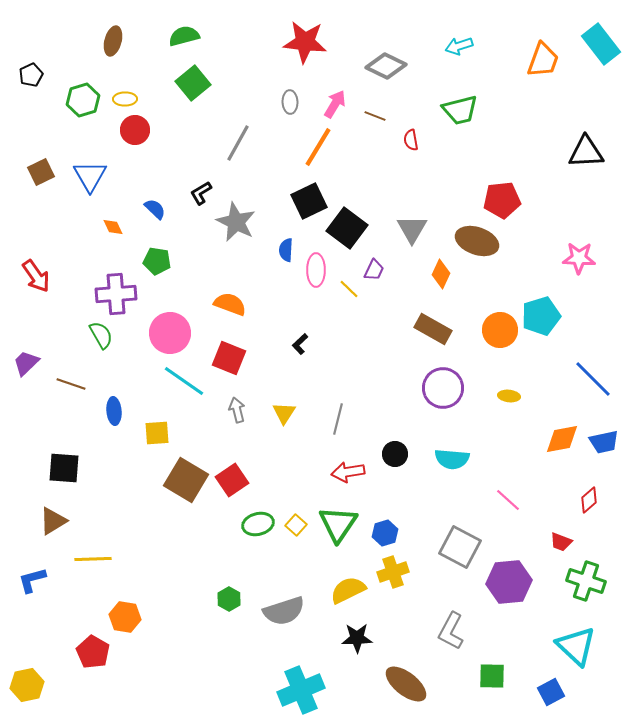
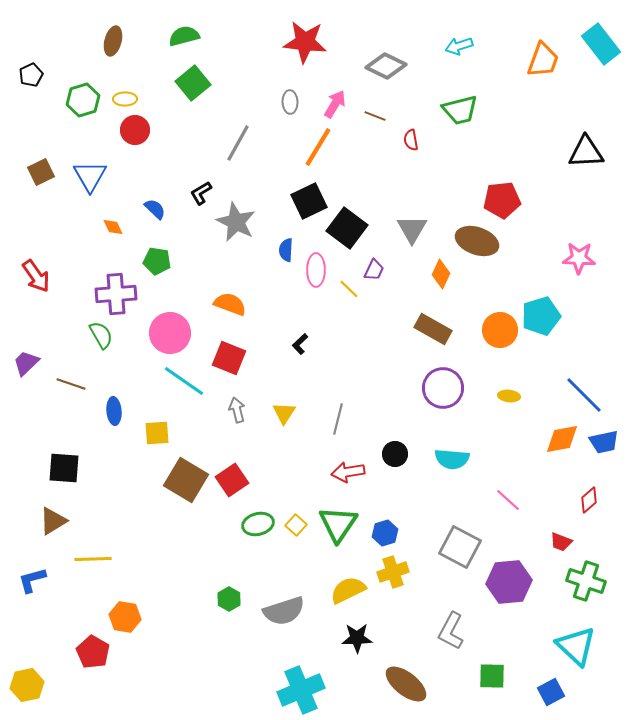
blue line at (593, 379): moved 9 px left, 16 px down
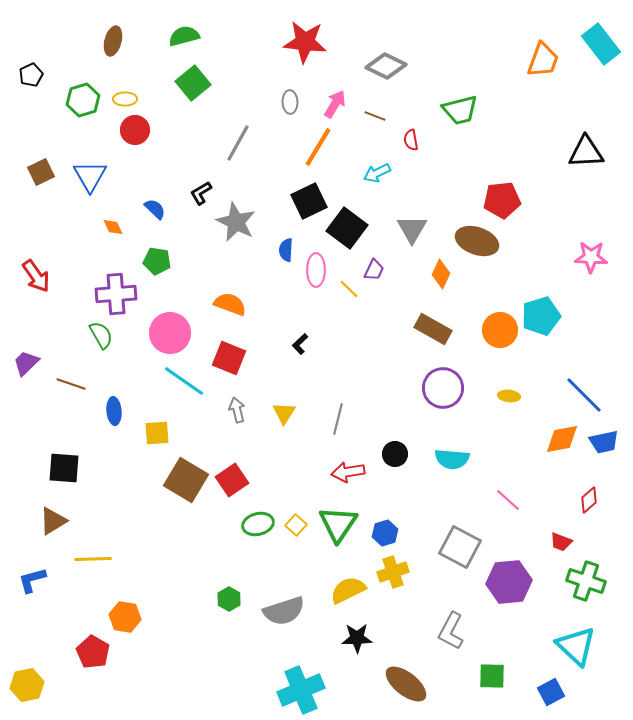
cyan arrow at (459, 46): moved 82 px left, 127 px down; rotated 8 degrees counterclockwise
pink star at (579, 258): moved 12 px right, 1 px up
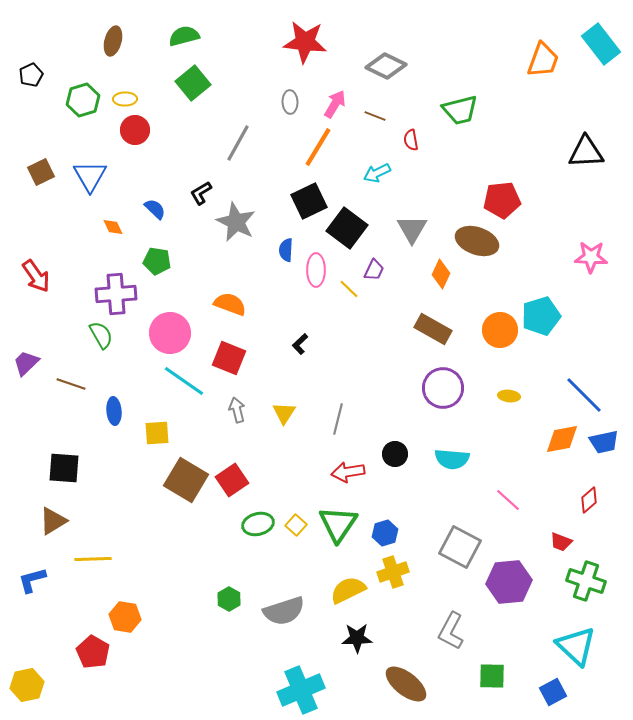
blue square at (551, 692): moved 2 px right
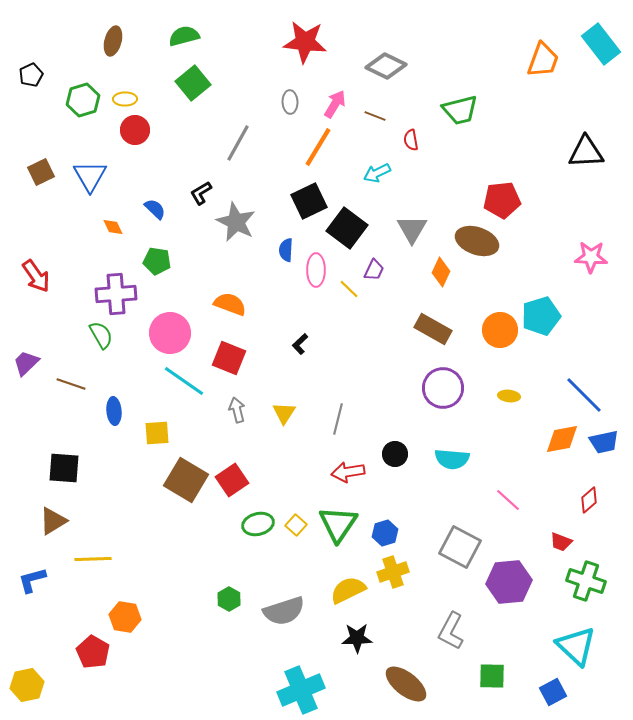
orange diamond at (441, 274): moved 2 px up
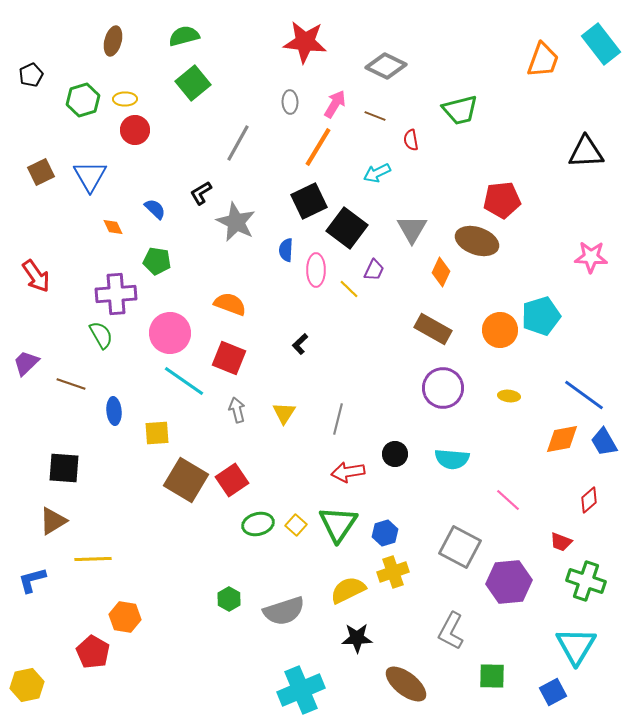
blue line at (584, 395): rotated 9 degrees counterclockwise
blue trapezoid at (604, 442): rotated 72 degrees clockwise
cyan triangle at (576, 646): rotated 18 degrees clockwise
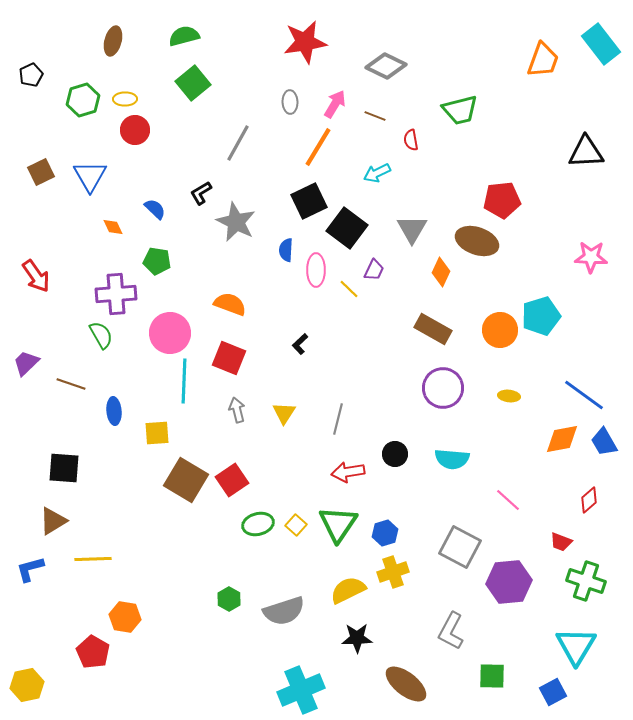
red star at (305, 42): rotated 15 degrees counterclockwise
cyan line at (184, 381): rotated 57 degrees clockwise
blue L-shape at (32, 580): moved 2 px left, 11 px up
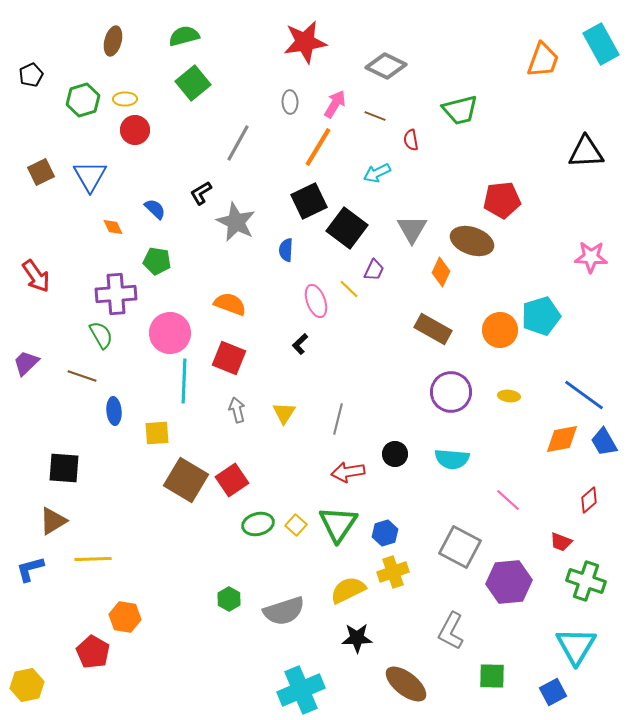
cyan rectangle at (601, 44): rotated 9 degrees clockwise
brown ellipse at (477, 241): moved 5 px left
pink ellipse at (316, 270): moved 31 px down; rotated 20 degrees counterclockwise
brown line at (71, 384): moved 11 px right, 8 px up
purple circle at (443, 388): moved 8 px right, 4 px down
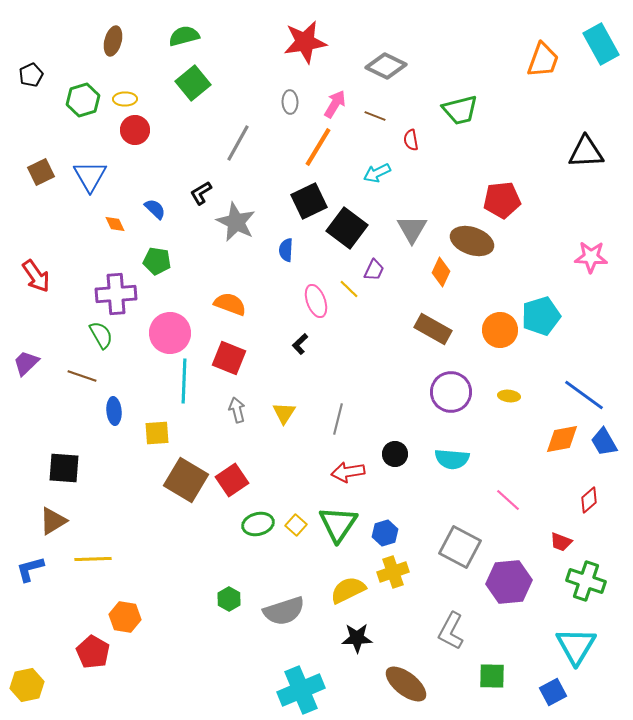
orange diamond at (113, 227): moved 2 px right, 3 px up
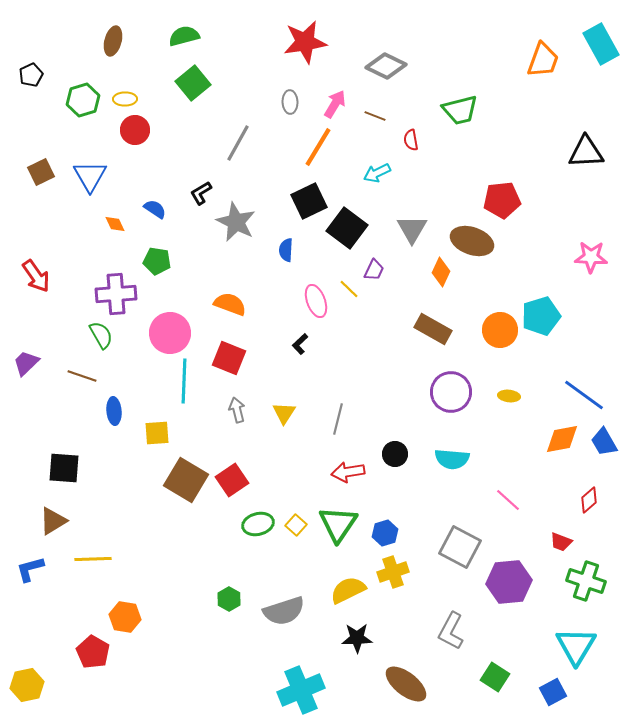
blue semicircle at (155, 209): rotated 10 degrees counterclockwise
green square at (492, 676): moved 3 px right, 1 px down; rotated 32 degrees clockwise
